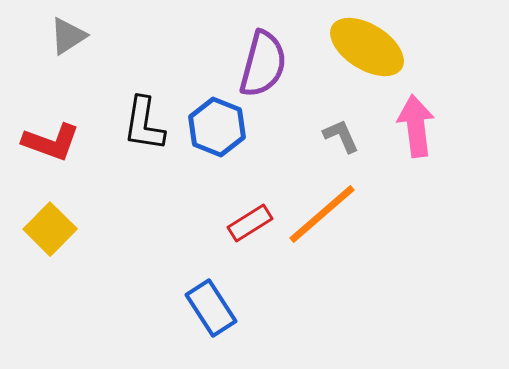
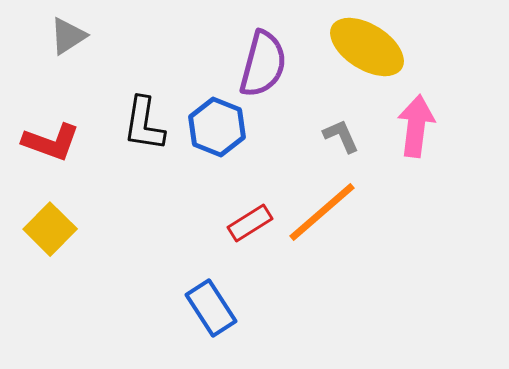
pink arrow: rotated 14 degrees clockwise
orange line: moved 2 px up
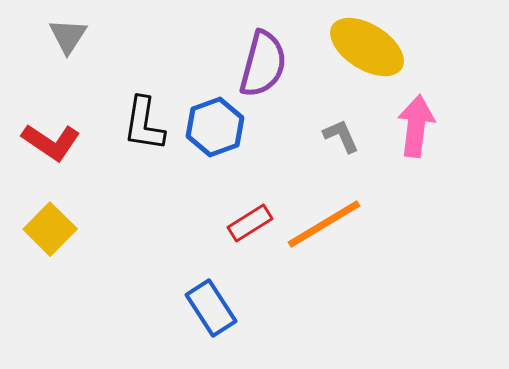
gray triangle: rotated 24 degrees counterclockwise
blue hexagon: moved 2 px left; rotated 18 degrees clockwise
red L-shape: rotated 14 degrees clockwise
orange line: moved 2 px right, 12 px down; rotated 10 degrees clockwise
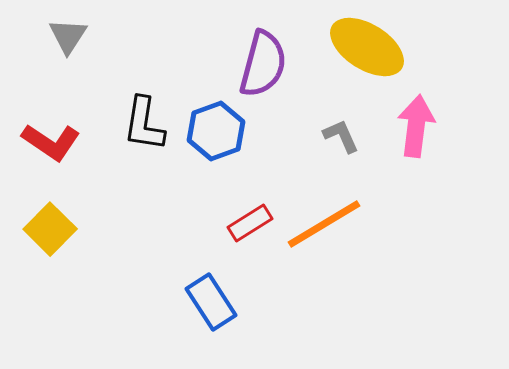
blue hexagon: moved 1 px right, 4 px down
blue rectangle: moved 6 px up
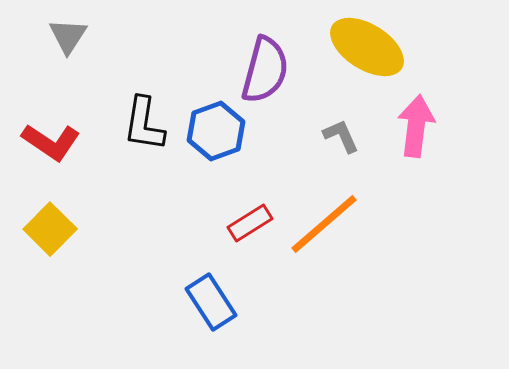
purple semicircle: moved 2 px right, 6 px down
orange line: rotated 10 degrees counterclockwise
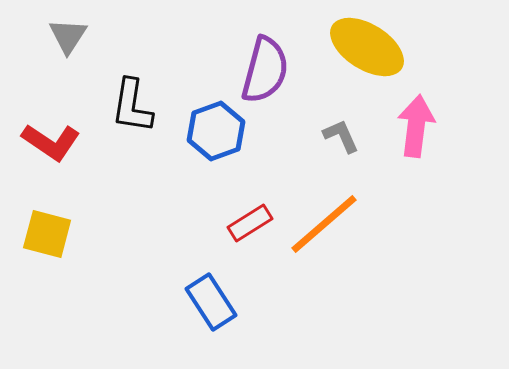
black L-shape: moved 12 px left, 18 px up
yellow square: moved 3 px left, 5 px down; rotated 30 degrees counterclockwise
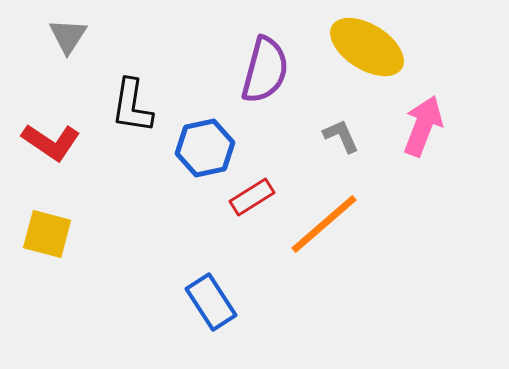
pink arrow: moved 7 px right; rotated 14 degrees clockwise
blue hexagon: moved 11 px left, 17 px down; rotated 8 degrees clockwise
red rectangle: moved 2 px right, 26 px up
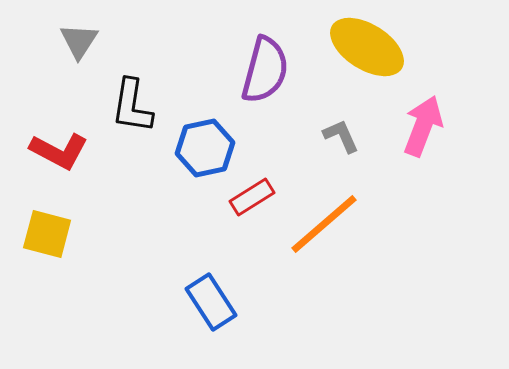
gray triangle: moved 11 px right, 5 px down
red L-shape: moved 8 px right, 9 px down; rotated 6 degrees counterclockwise
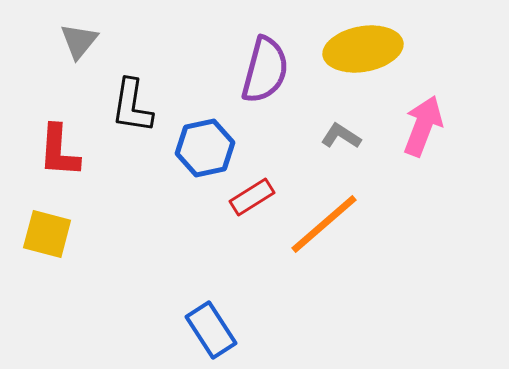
gray triangle: rotated 6 degrees clockwise
yellow ellipse: moved 4 px left, 2 px down; rotated 42 degrees counterclockwise
gray L-shape: rotated 33 degrees counterclockwise
red L-shape: rotated 66 degrees clockwise
blue rectangle: moved 28 px down
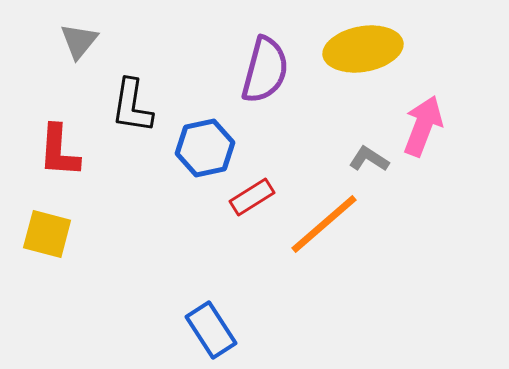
gray L-shape: moved 28 px right, 23 px down
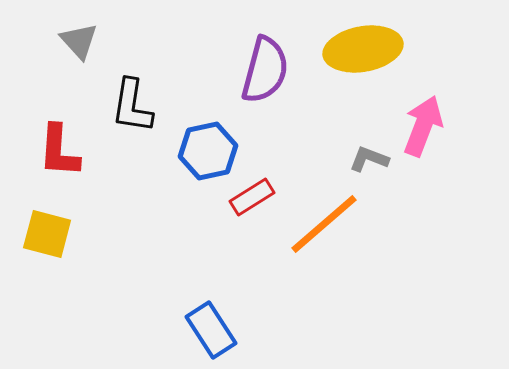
gray triangle: rotated 21 degrees counterclockwise
blue hexagon: moved 3 px right, 3 px down
gray L-shape: rotated 12 degrees counterclockwise
